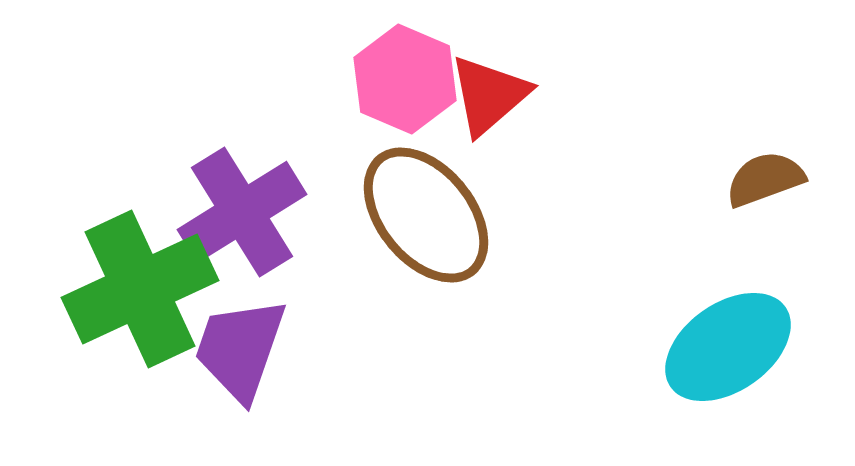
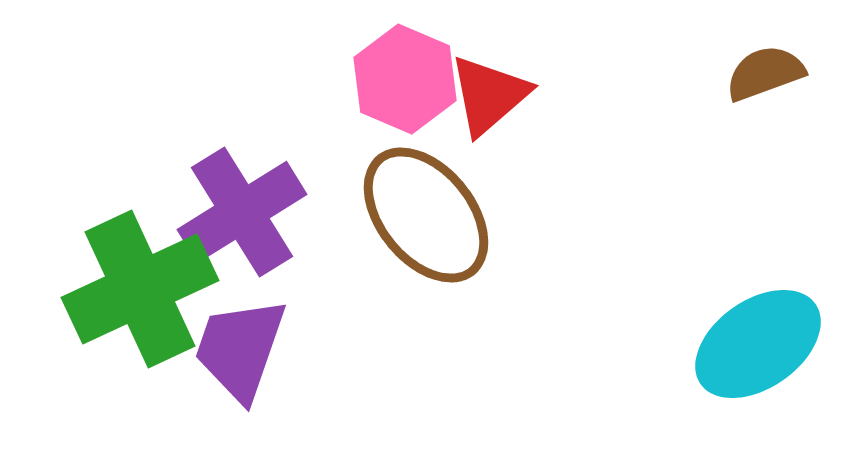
brown semicircle: moved 106 px up
cyan ellipse: moved 30 px right, 3 px up
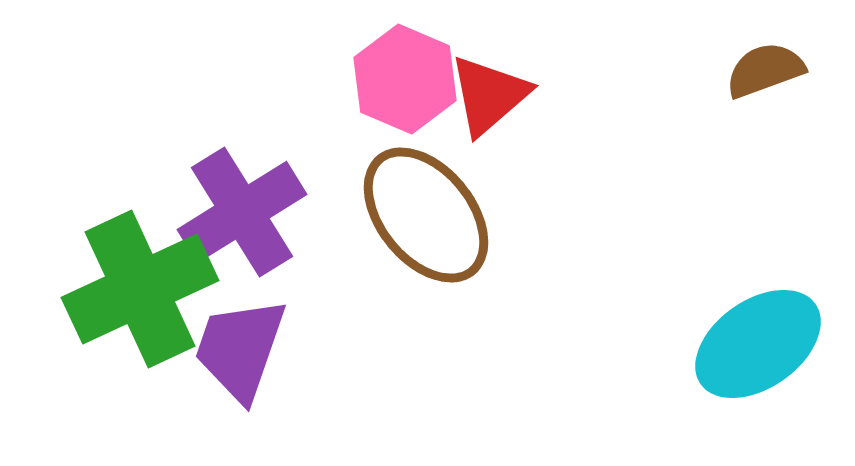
brown semicircle: moved 3 px up
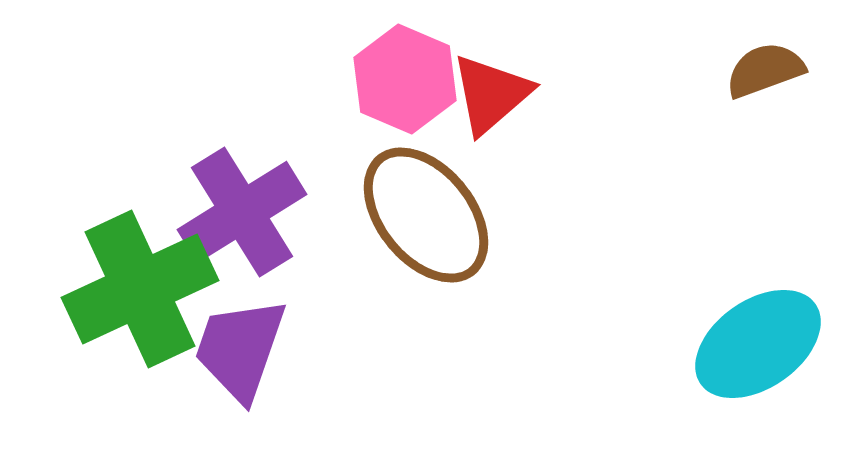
red triangle: moved 2 px right, 1 px up
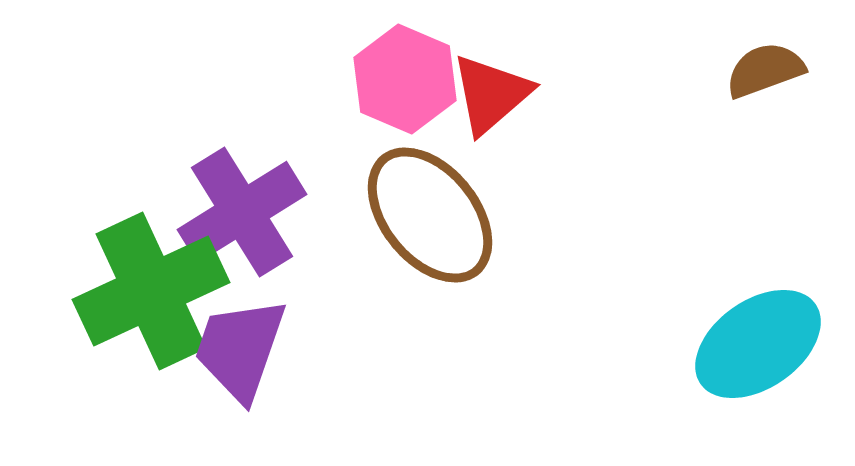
brown ellipse: moved 4 px right
green cross: moved 11 px right, 2 px down
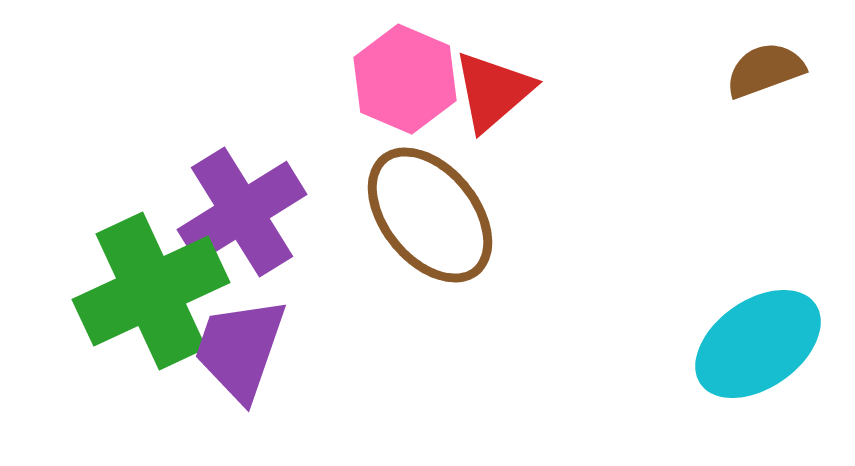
red triangle: moved 2 px right, 3 px up
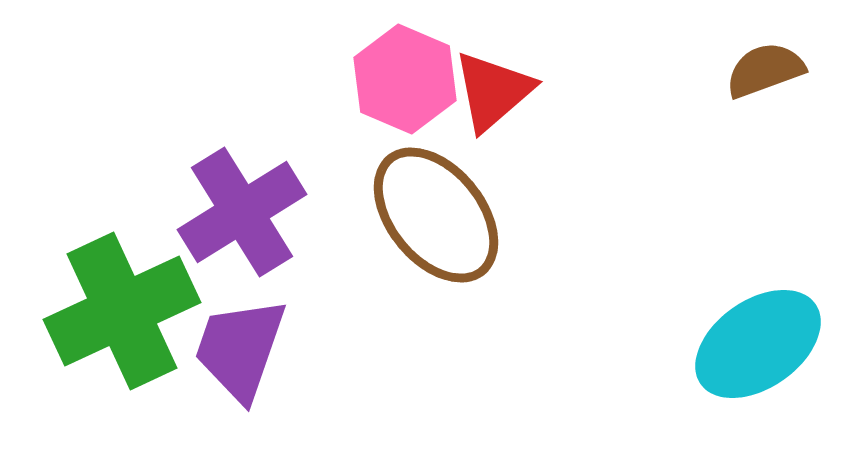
brown ellipse: moved 6 px right
green cross: moved 29 px left, 20 px down
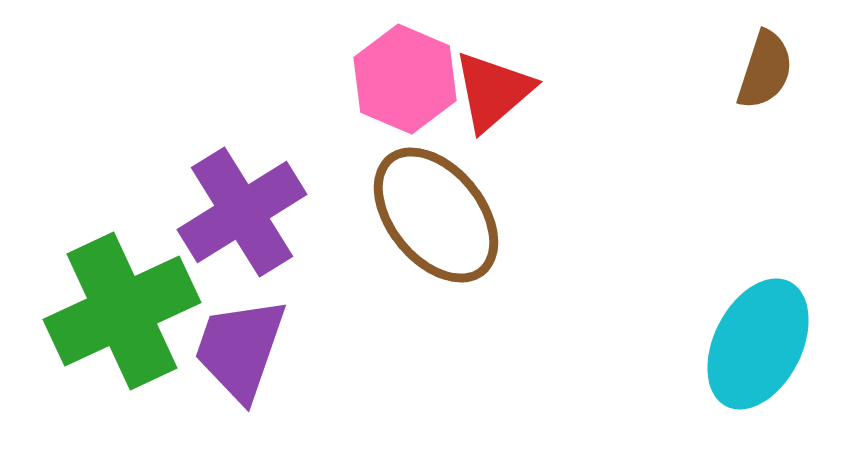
brown semicircle: rotated 128 degrees clockwise
cyan ellipse: rotated 28 degrees counterclockwise
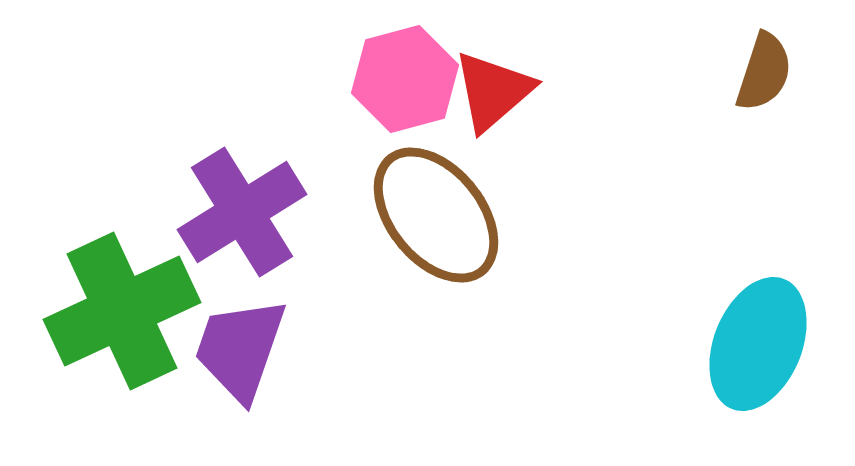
brown semicircle: moved 1 px left, 2 px down
pink hexagon: rotated 22 degrees clockwise
cyan ellipse: rotated 5 degrees counterclockwise
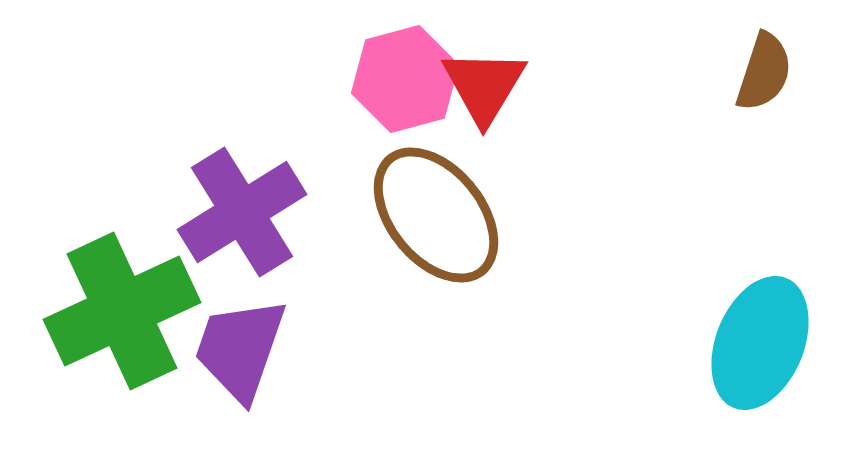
red triangle: moved 9 px left, 5 px up; rotated 18 degrees counterclockwise
cyan ellipse: moved 2 px right, 1 px up
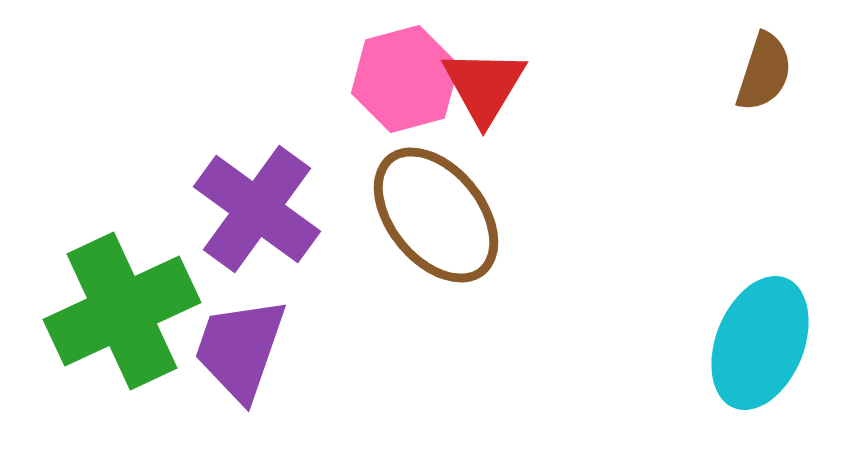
purple cross: moved 15 px right, 3 px up; rotated 22 degrees counterclockwise
